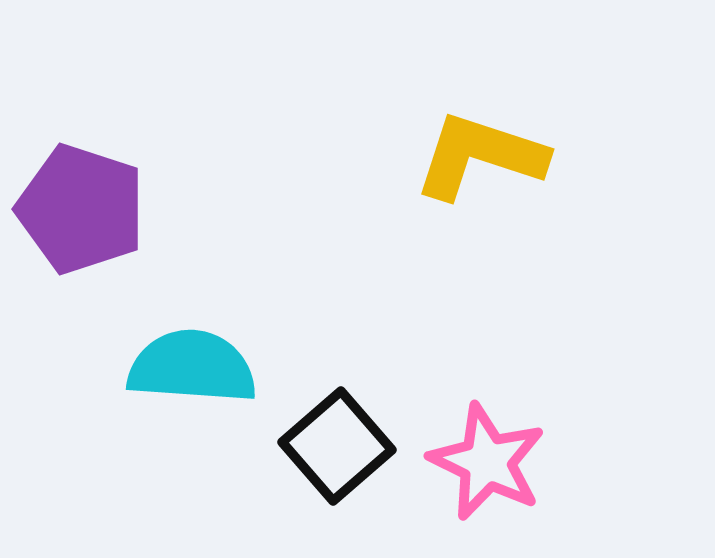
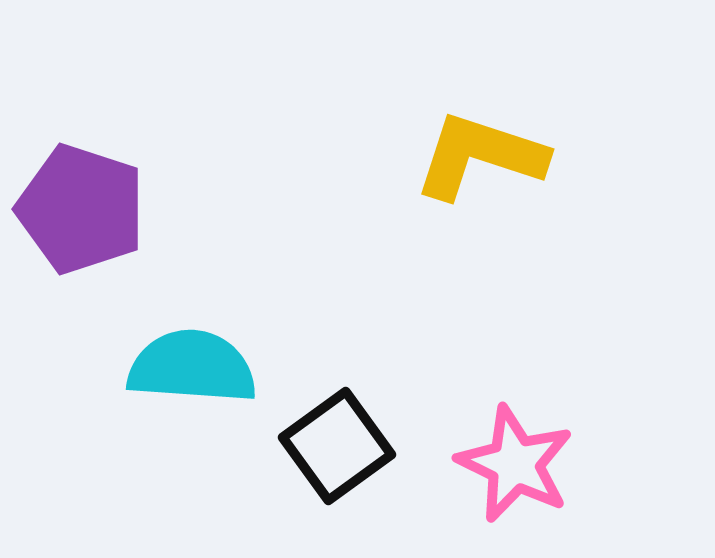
black square: rotated 5 degrees clockwise
pink star: moved 28 px right, 2 px down
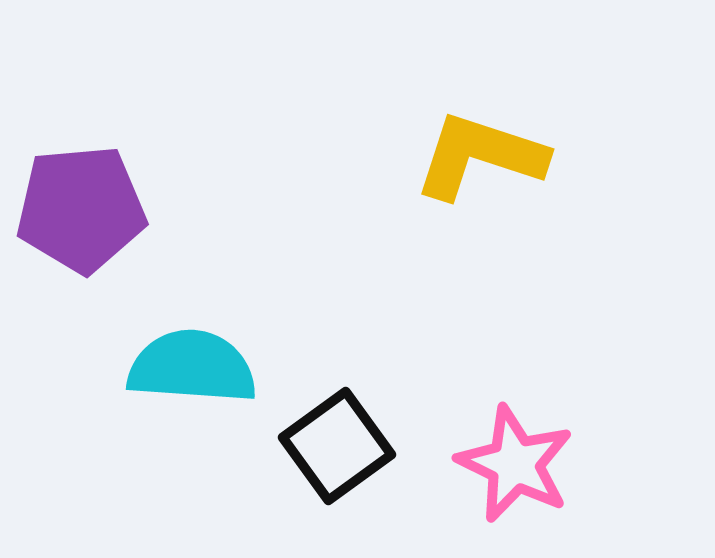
purple pentagon: rotated 23 degrees counterclockwise
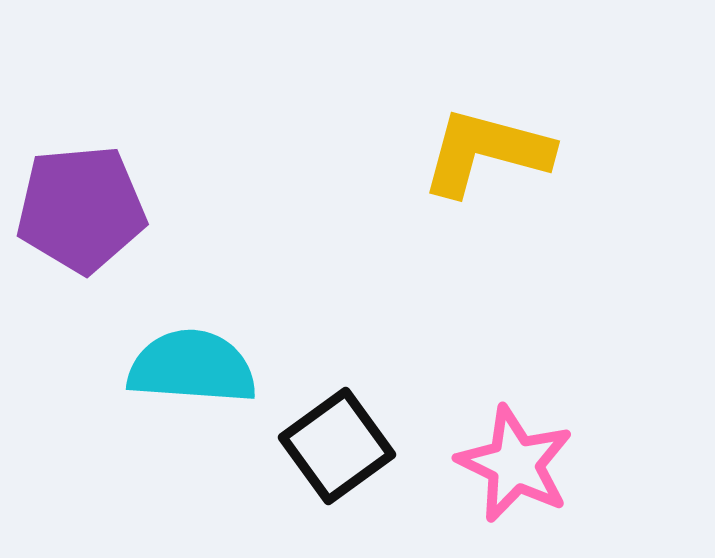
yellow L-shape: moved 6 px right, 4 px up; rotated 3 degrees counterclockwise
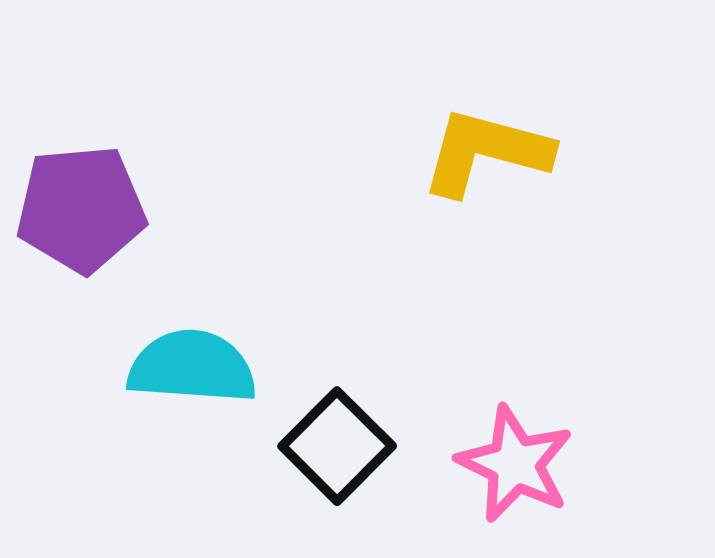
black square: rotated 9 degrees counterclockwise
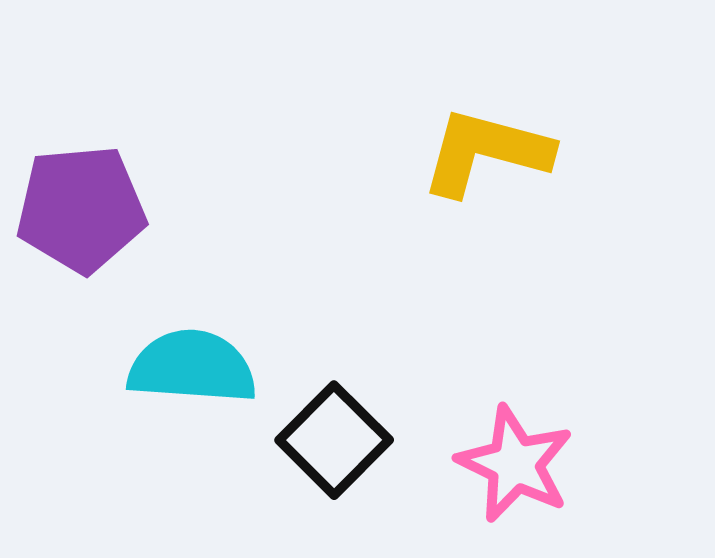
black square: moved 3 px left, 6 px up
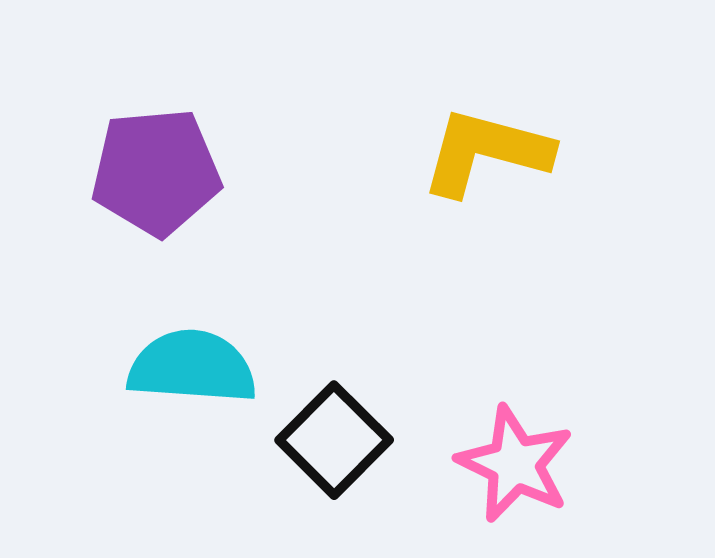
purple pentagon: moved 75 px right, 37 px up
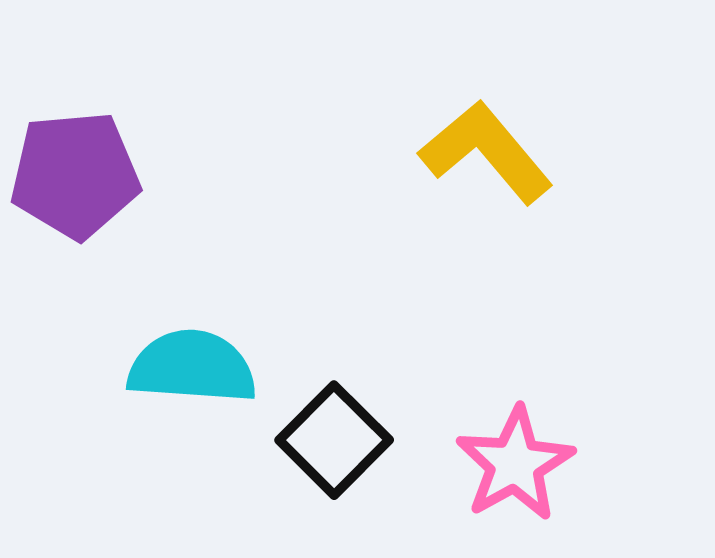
yellow L-shape: rotated 35 degrees clockwise
purple pentagon: moved 81 px left, 3 px down
pink star: rotated 17 degrees clockwise
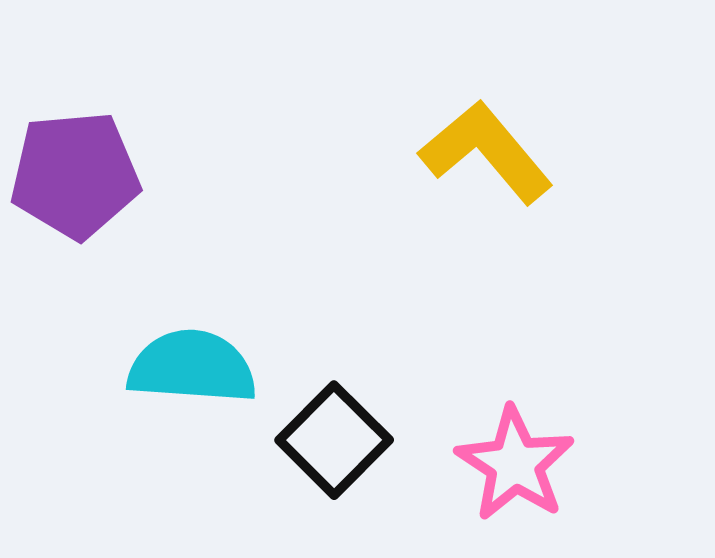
pink star: rotated 10 degrees counterclockwise
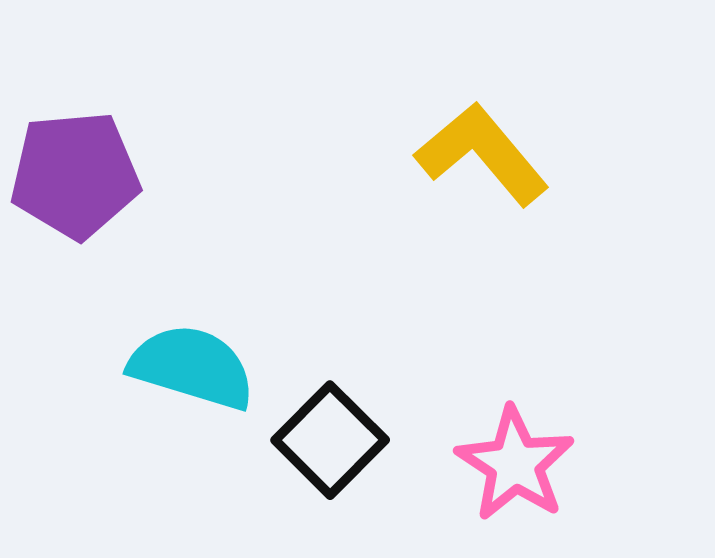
yellow L-shape: moved 4 px left, 2 px down
cyan semicircle: rotated 13 degrees clockwise
black square: moved 4 px left
